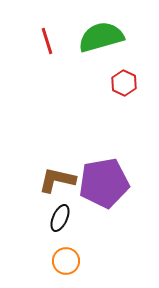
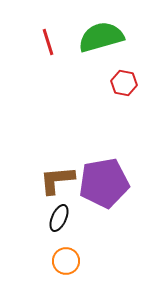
red line: moved 1 px right, 1 px down
red hexagon: rotated 15 degrees counterclockwise
brown L-shape: rotated 18 degrees counterclockwise
black ellipse: moved 1 px left
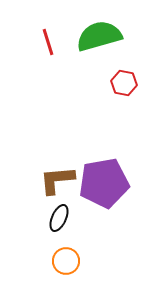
green semicircle: moved 2 px left, 1 px up
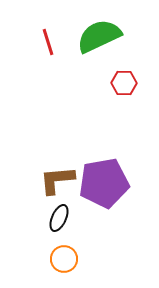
green semicircle: rotated 9 degrees counterclockwise
red hexagon: rotated 10 degrees counterclockwise
orange circle: moved 2 px left, 2 px up
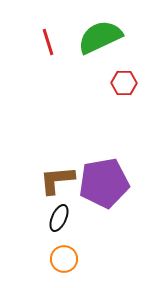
green semicircle: moved 1 px right, 1 px down
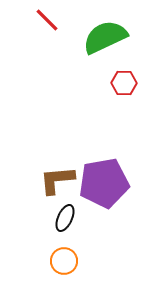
green semicircle: moved 5 px right
red line: moved 1 px left, 22 px up; rotated 28 degrees counterclockwise
black ellipse: moved 6 px right
orange circle: moved 2 px down
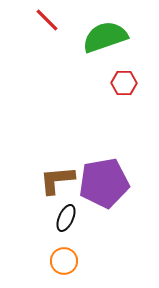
green semicircle: rotated 6 degrees clockwise
black ellipse: moved 1 px right
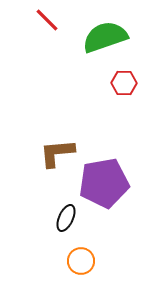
brown L-shape: moved 27 px up
orange circle: moved 17 px right
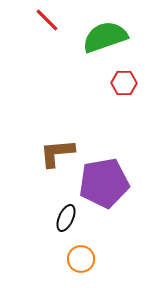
orange circle: moved 2 px up
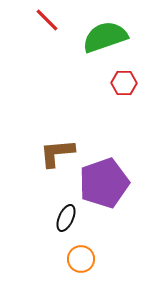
purple pentagon: rotated 9 degrees counterclockwise
